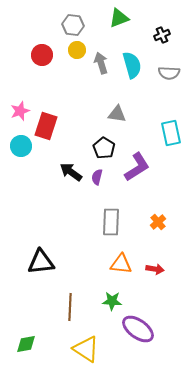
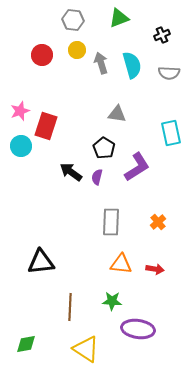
gray hexagon: moved 5 px up
purple ellipse: rotated 28 degrees counterclockwise
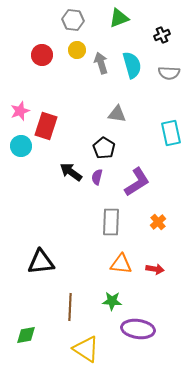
purple L-shape: moved 15 px down
green diamond: moved 9 px up
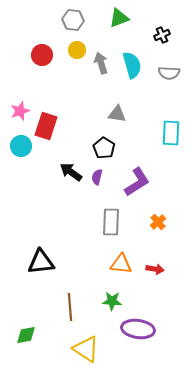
cyan rectangle: rotated 15 degrees clockwise
brown line: rotated 8 degrees counterclockwise
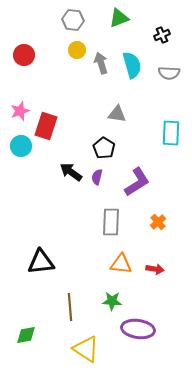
red circle: moved 18 px left
